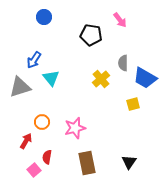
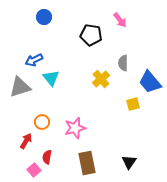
blue arrow: rotated 30 degrees clockwise
blue trapezoid: moved 5 px right, 4 px down; rotated 20 degrees clockwise
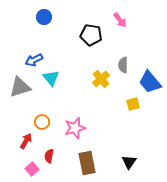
gray semicircle: moved 2 px down
red semicircle: moved 2 px right, 1 px up
pink square: moved 2 px left, 1 px up
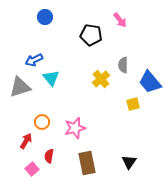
blue circle: moved 1 px right
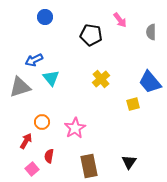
gray semicircle: moved 28 px right, 33 px up
pink star: rotated 15 degrees counterclockwise
brown rectangle: moved 2 px right, 3 px down
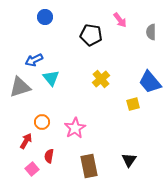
black triangle: moved 2 px up
